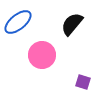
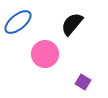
pink circle: moved 3 px right, 1 px up
purple square: rotated 14 degrees clockwise
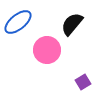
pink circle: moved 2 px right, 4 px up
purple square: rotated 28 degrees clockwise
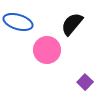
blue ellipse: rotated 56 degrees clockwise
purple square: moved 2 px right; rotated 14 degrees counterclockwise
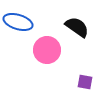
black semicircle: moved 5 px right, 3 px down; rotated 85 degrees clockwise
purple square: rotated 35 degrees counterclockwise
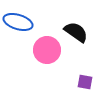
black semicircle: moved 1 px left, 5 px down
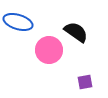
pink circle: moved 2 px right
purple square: rotated 21 degrees counterclockwise
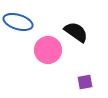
pink circle: moved 1 px left
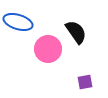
black semicircle: rotated 20 degrees clockwise
pink circle: moved 1 px up
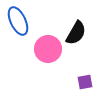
blue ellipse: moved 1 px up; rotated 48 degrees clockwise
black semicircle: moved 1 px down; rotated 65 degrees clockwise
